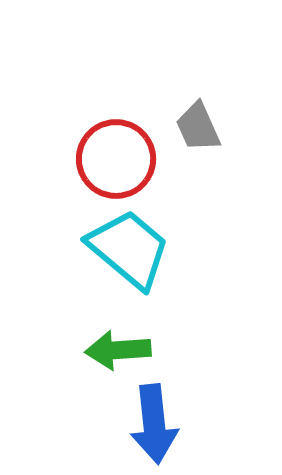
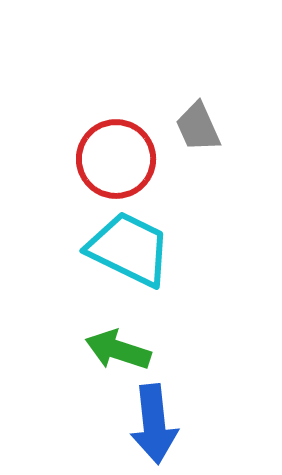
cyan trapezoid: rotated 14 degrees counterclockwise
green arrow: rotated 22 degrees clockwise
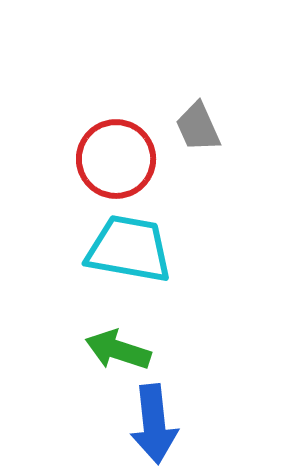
cyan trapezoid: rotated 16 degrees counterclockwise
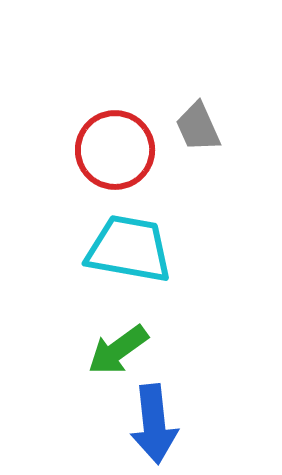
red circle: moved 1 px left, 9 px up
green arrow: rotated 54 degrees counterclockwise
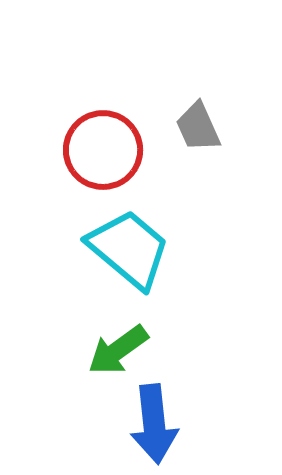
red circle: moved 12 px left
cyan trapezoid: rotated 30 degrees clockwise
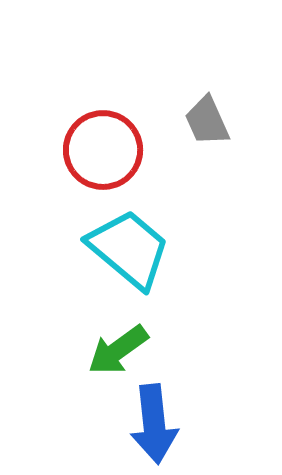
gray trapezoid: moved 9 px right, 6 px up
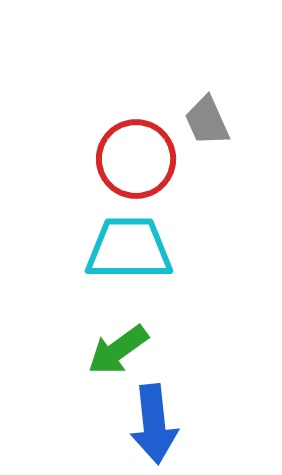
red circle: moved 33 px right, 9 px down
cyan trapezoid: rotated 40 degrees counterclockwise
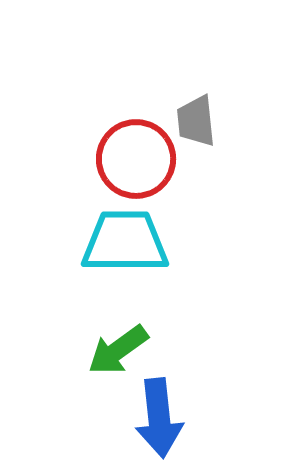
gray trapezoid: moved 11 px left; rotated 18 degrees clockwise
cyan trapezoid: moved 4 px left, 7 px up
blue arrow: moved 5 px right, 6 px up
